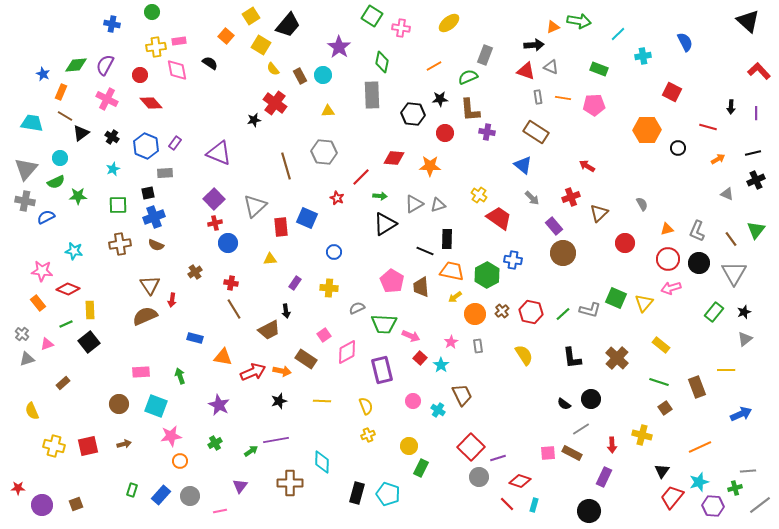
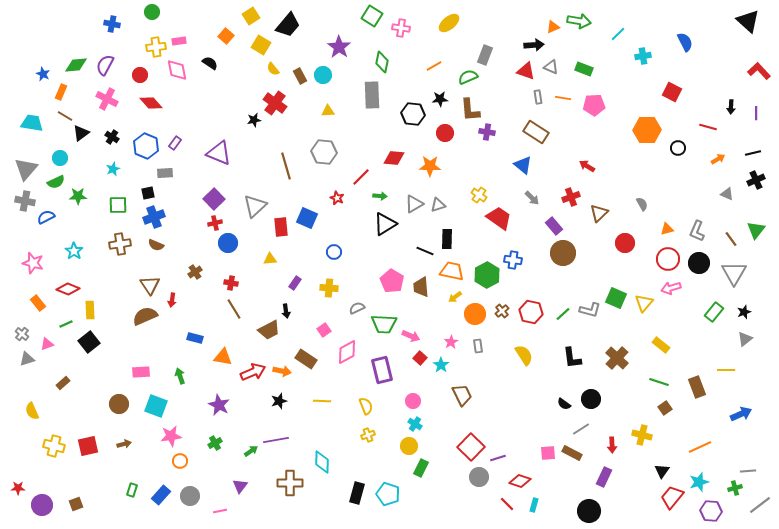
green rectangle at (599, 69): moved 15 px left
cyan star at (74, 251): rotated 24 degrees clockwise
pink star at (42, 271): moved 9 px left, 8 px up; rotated 10 degrees clockwise
pink square at (324, 335): moved 5 px up
cyan cross at (438, 410): moved 23 px left, 14 px down
purple hexagon at (713, 506): moved 2 px left, 5 px down
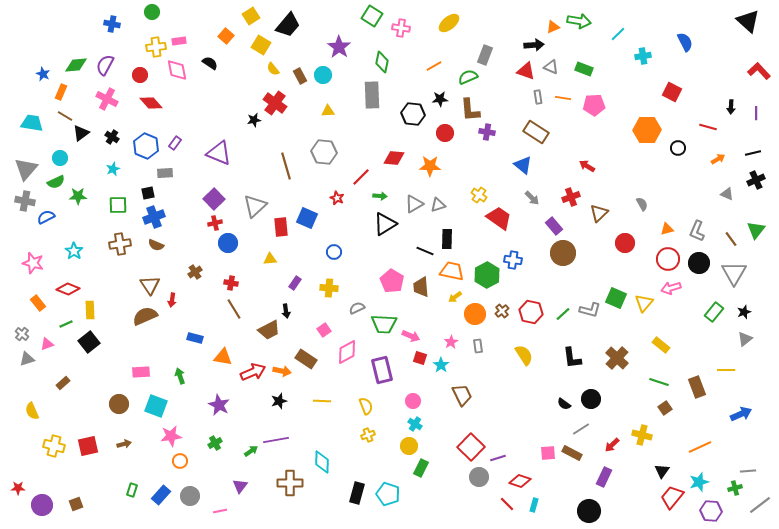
red square at (420, 358): rotated 24 degrees counterclockwise
red arrow at (612, 445): rotated 49 degrees clockwise
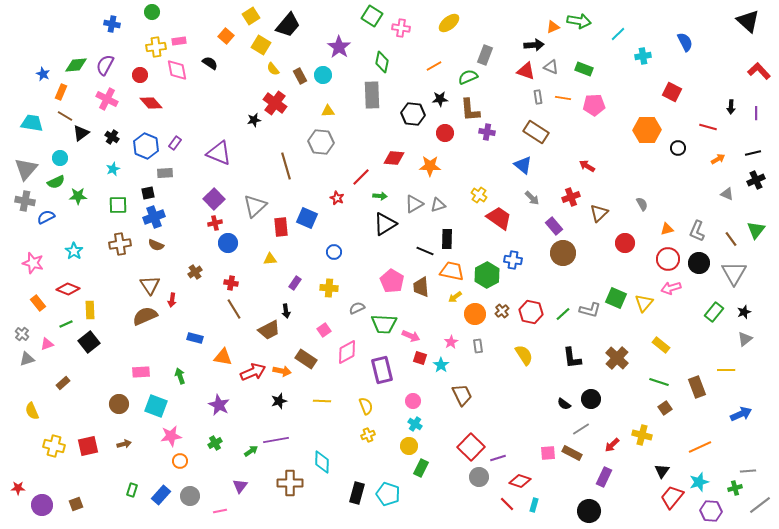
gray hexagon at (324, 152): moved 3 px left, 10 px up
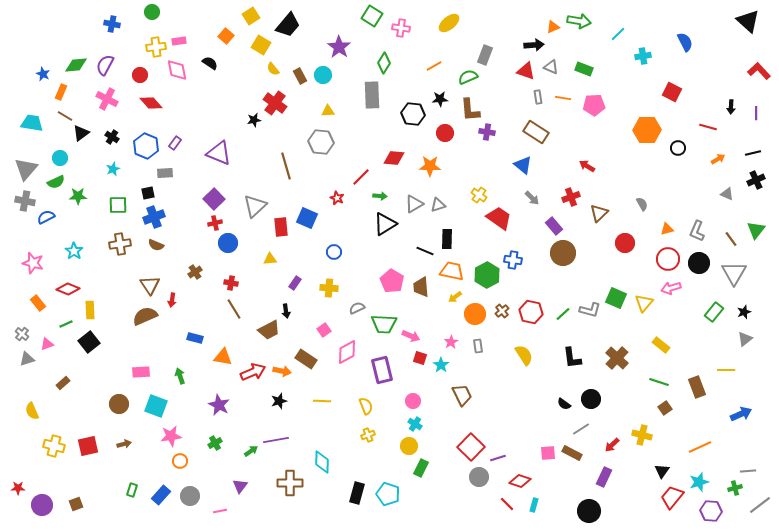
green diamond at (382, 62): moved 2 px right, 1 px down; rotated 20 degrees clockwise
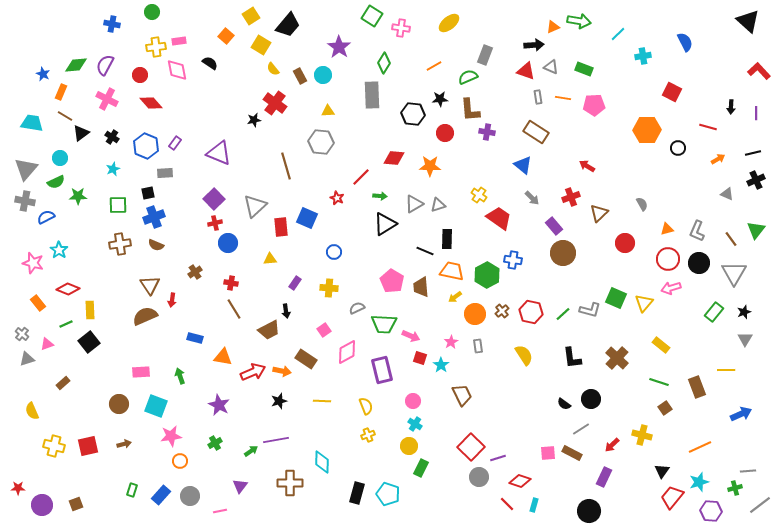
cyan star at (74, 251): moved 15 px left, 1 px up
gray triangle at (745, 339): rotated 21 degrees counterclockwise
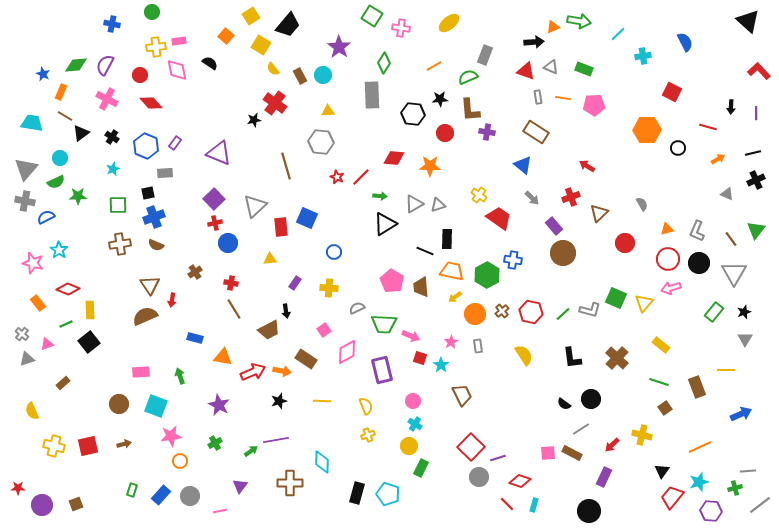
black arrow at (534, 45): moved 3 px up
red star at (337, 198): moved 21 px up
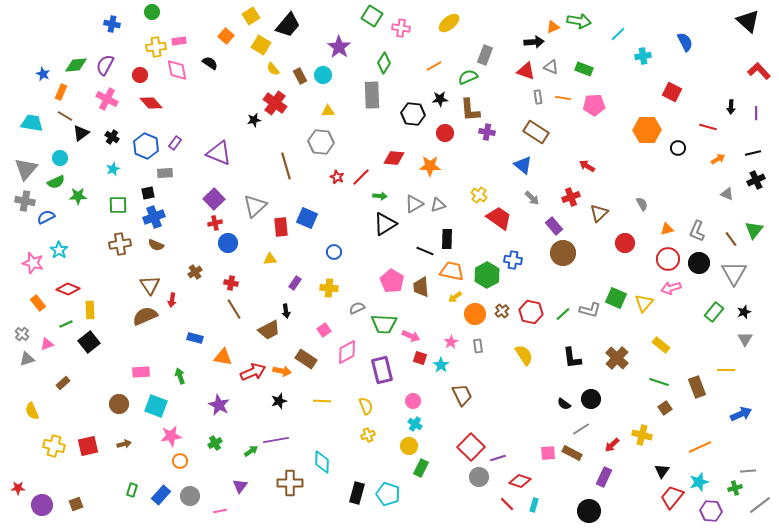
green triangle at (756, 230): moved 2 px left
